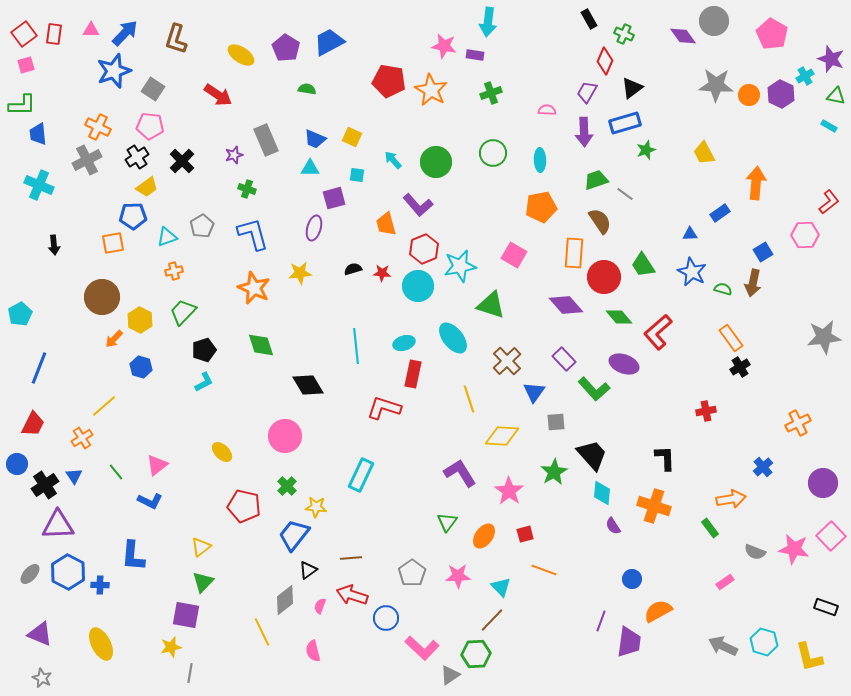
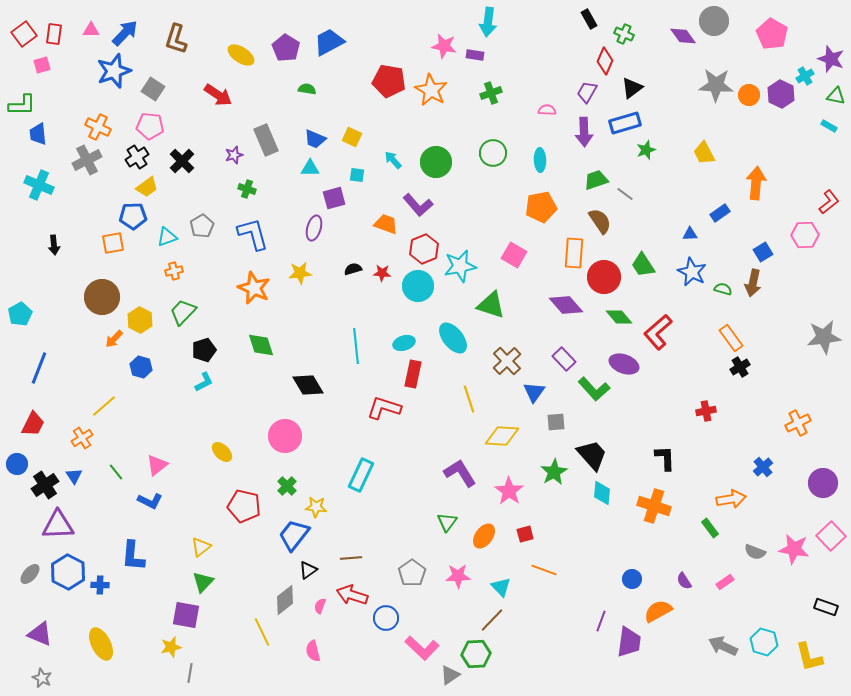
pink square at (26, 65): moved 16 px right
orange trapezoid at (386, 224): rotated 125 degrees clockwise
purple semicircle at (613, 526): moved 71 px right, 55 px down
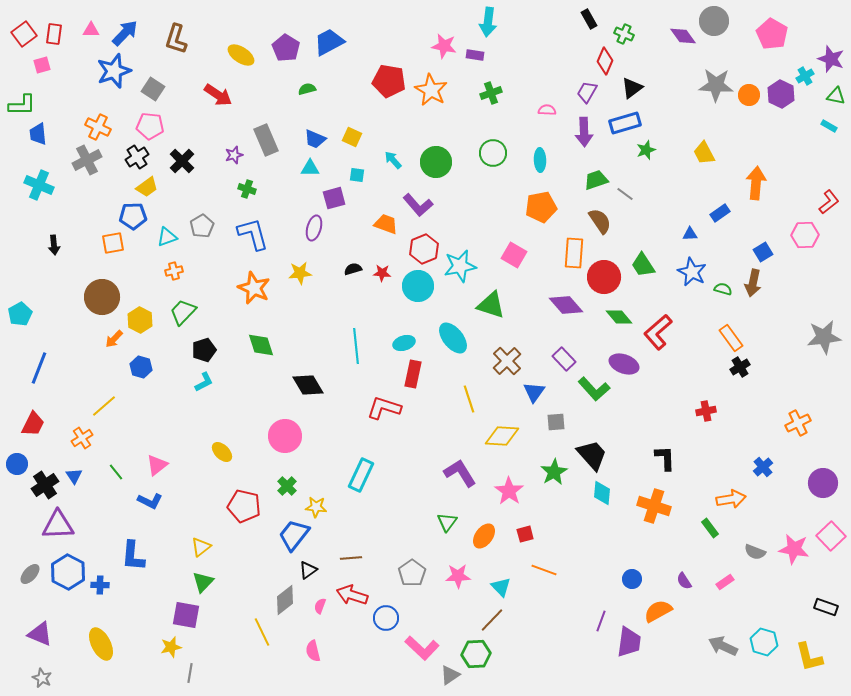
green semicircle at (307, 89): rotated 24 degrees counterclockwise
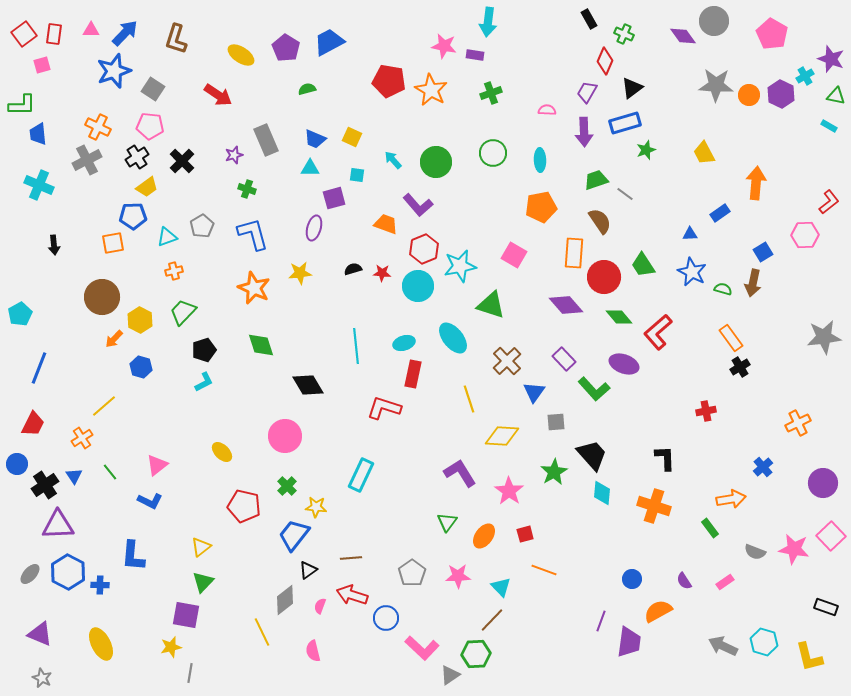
green line at (116, 472): moved 6 px left
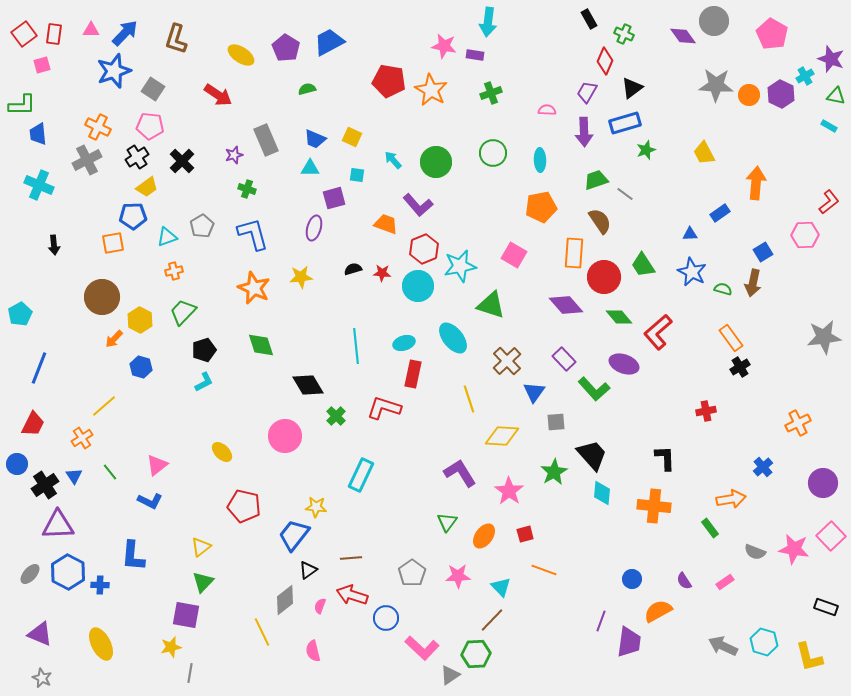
yellow star at (300, 273): moved 1 px right, 4 px down
green cross at (287, 486): moved 49 px right, 70 px up
orange cross at (654, 506): rotated 12 degrees counterclockwise
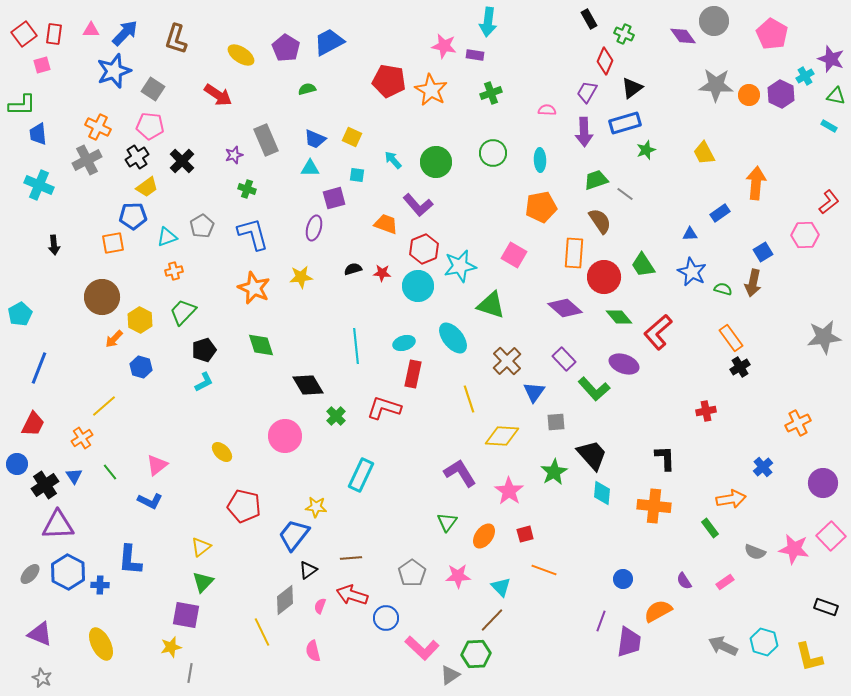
purple diamond at (566, 305): moved 1 px left, 3 px down; rotated 8 degrees counterclockwise
blue L-shape at (133, 556): moved 3 px left, 4 px down
blue circle at (632, 579): moved 9 px left
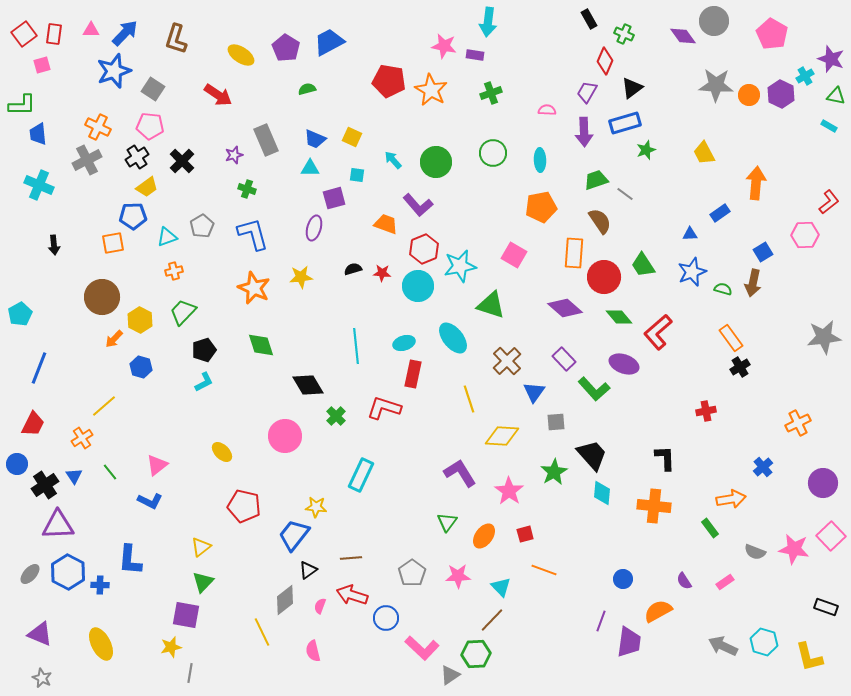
blue star at (692, 272): rotated 24 degrees clockwise
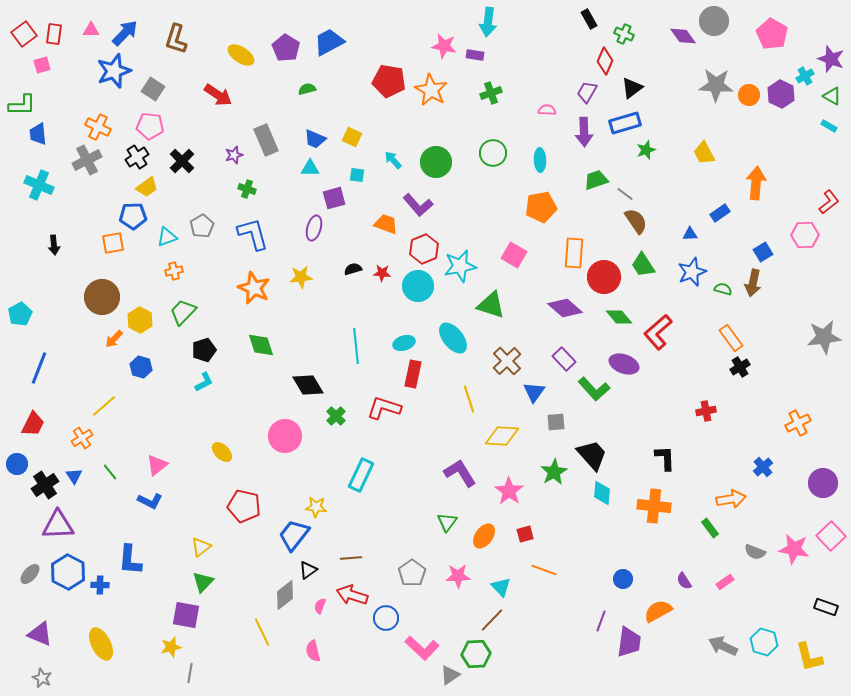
green triangle at (836, 96): moved 4 px left; rotated 18 degrees clockwise
brown semicircle at (600, 221): moved 36 px right
gray diamond at (285, 600): moved 5 px up
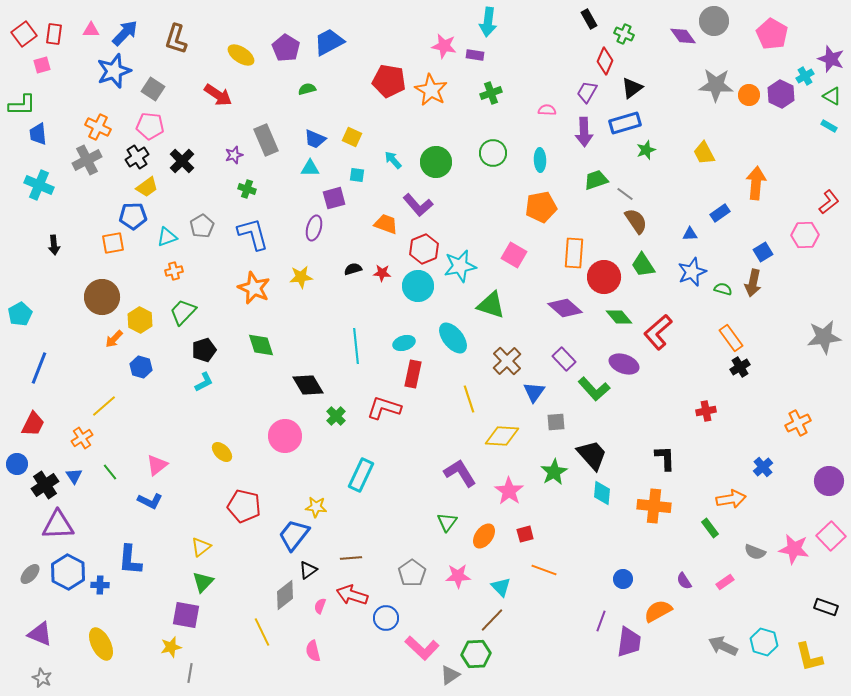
purple circle at (823, 483): moved 6 px right, 2 px up
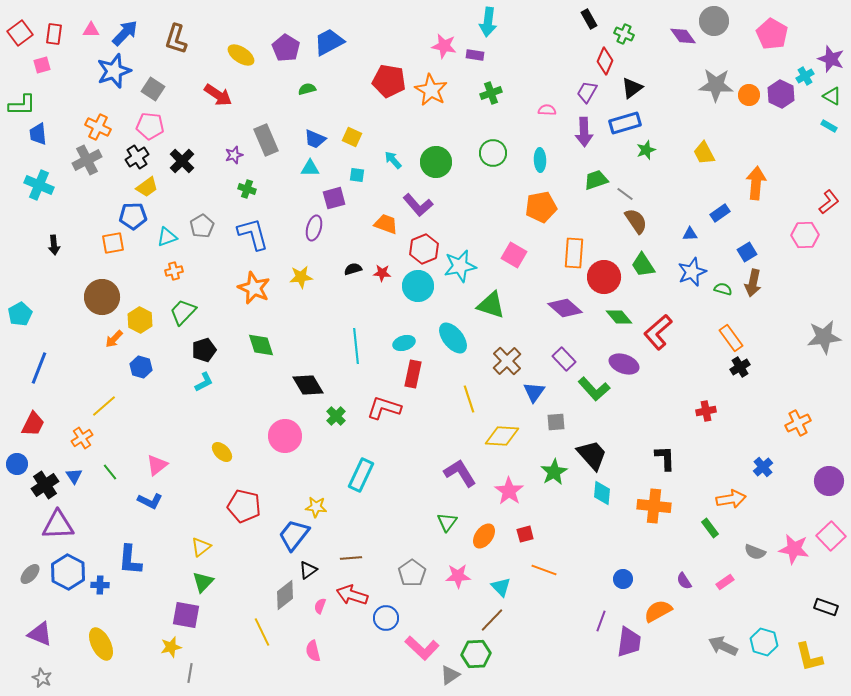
red square at (24, 34): moved 4 px left, 1 px up
blue square at (763, 252): moved 16 px left
